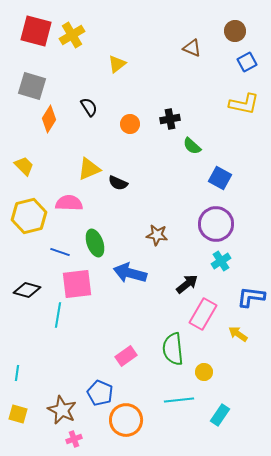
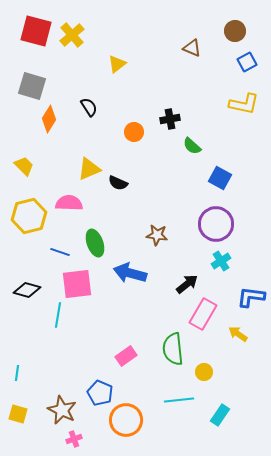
yellow cross at (72, 35): rotated 10 degrees counterclockwise
orange circle at (130, 124): moved 4 px right, 8 px down
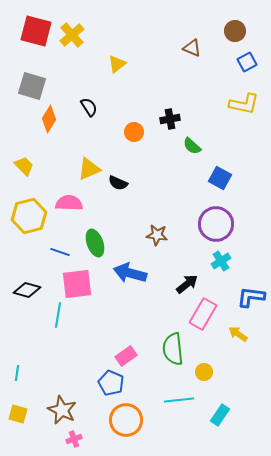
blue pentagon at (100, 393): moved 11 px right, 10 px up
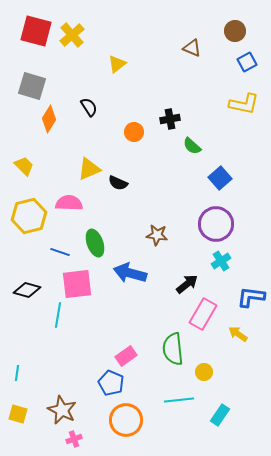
blue square at (220, 178): rotated 20 degrees clockwise
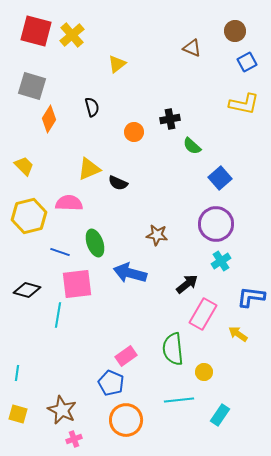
black semicircle at (89, 107): moved 3 px right; rotated 18 degrees clockwise
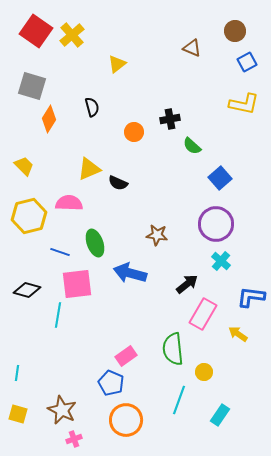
red square at (36, 31): rotated 20 degrees clockwise
cyan cross at (221, 261): rotated 18 degrees counterclockwise
cyan line at (179, 400): rotated 64 degrees counterclockwise
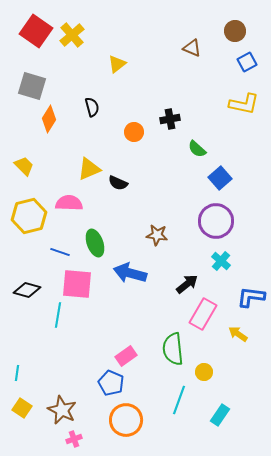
green semicircle at (192, 146): moved 5 px right, 3 px down
purple circle at (216, 224): moved 3 px up
pink square at (77, 284): rotated 12 degrees clockwise
yellow square at (18, 414): moved 4 px right, 6 px up; rotated 18 degrees clockwise
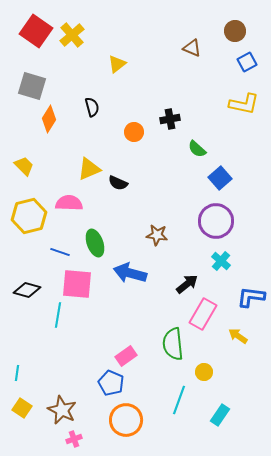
yellow arrow at (238, 334): moved 2 px down
green semicircle at (173, 349): moved 5 px up
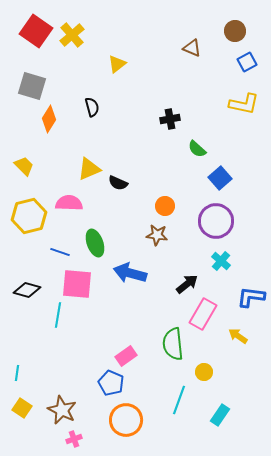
orange circle at (134, 132): moved 31 px right, 74 px down
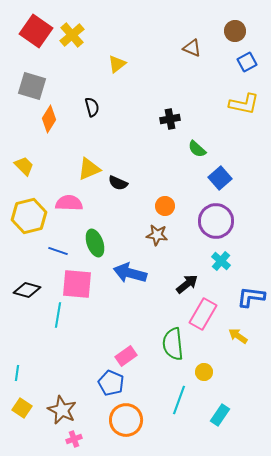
blue line at (60, 252): moved 2 px left, 1 px up
